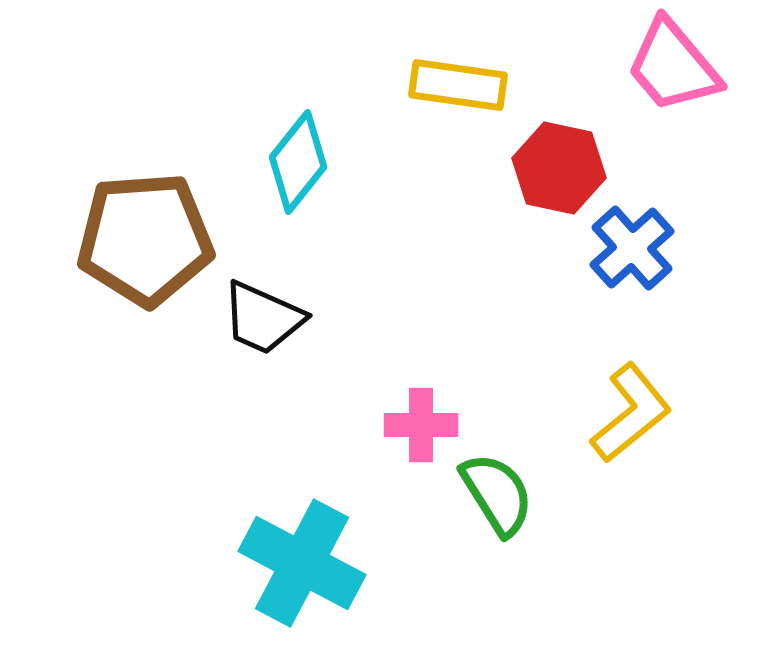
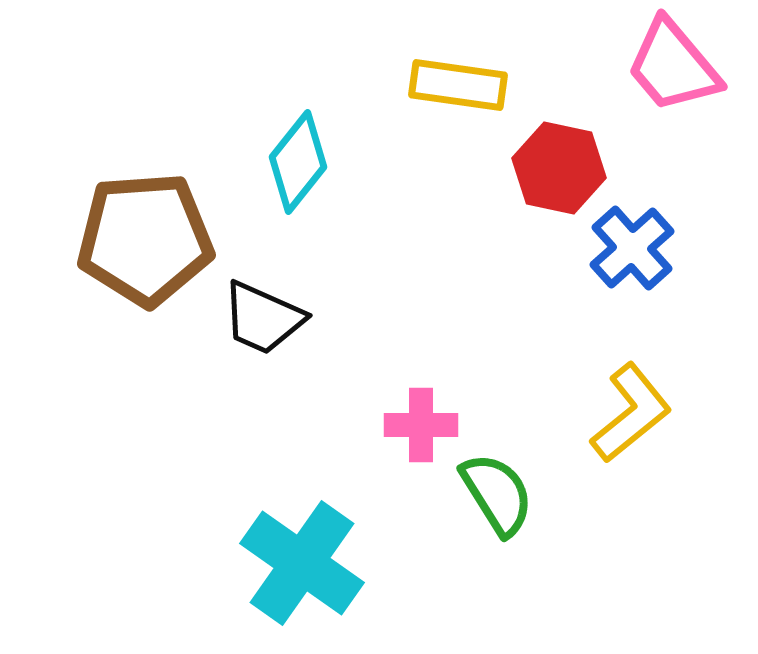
cyan cross: rotated 7 degrees clockwise
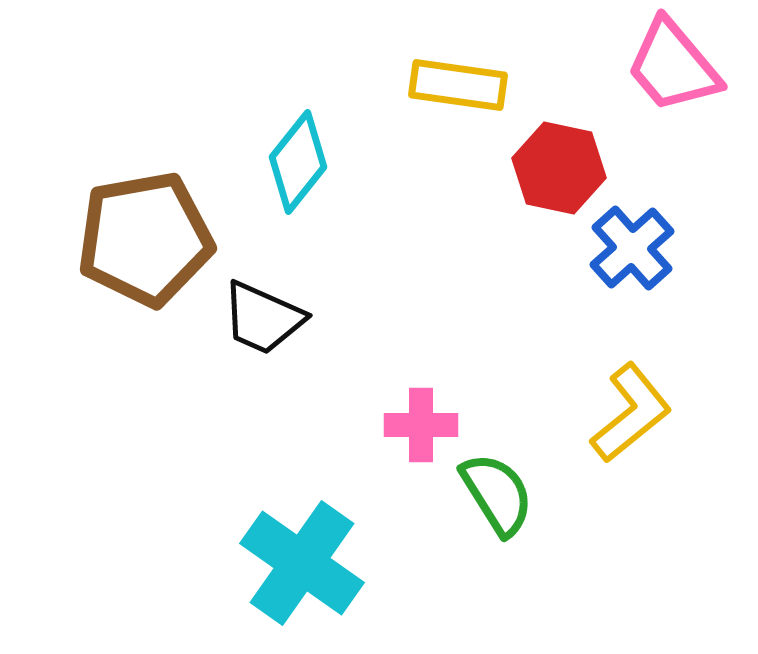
brown pentagon: rotated 6 degrees counterclockwise
